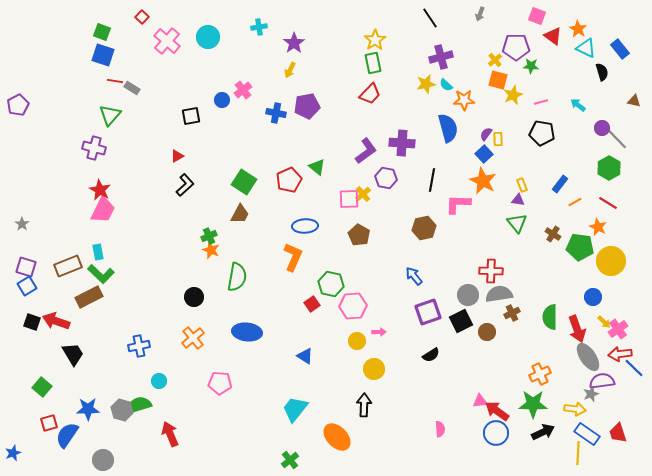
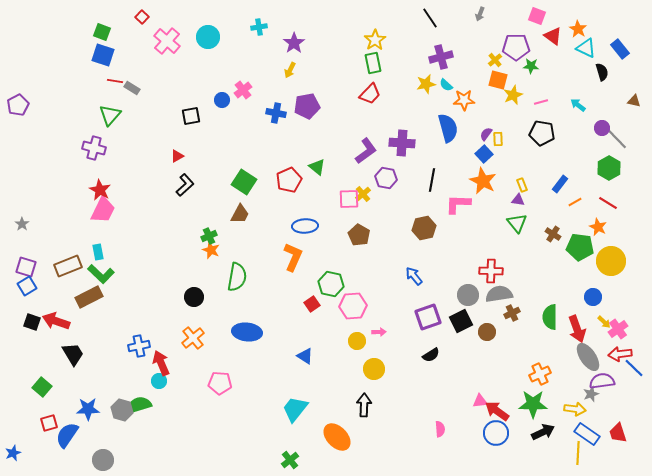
purple square at (428, 312): moved 5 px down
red arrow at (170, 434): moved 9 px left, 71 px up
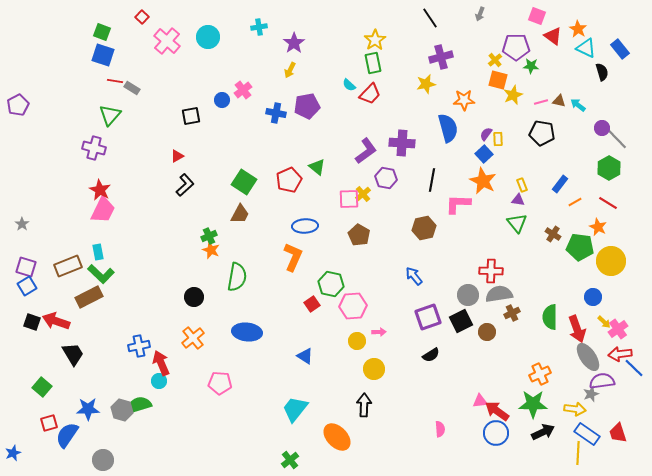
cyan semicircle at (446, 85): moved 97 px left
brown triangle at (634, 101): moved 75 px left
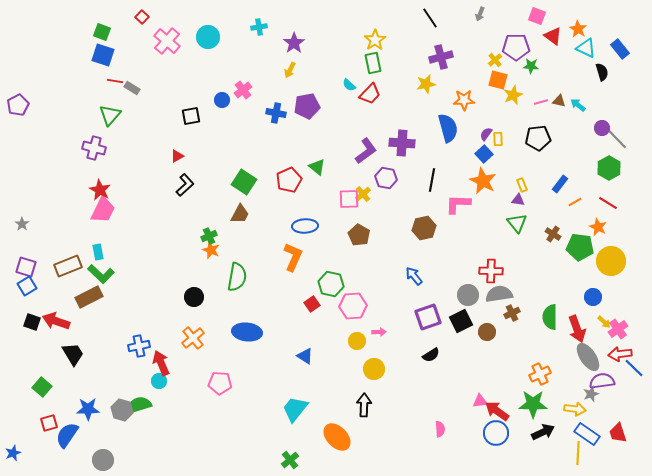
black pentagon at (542, 133): moved 4 px left, 5 px down; rotated 15 degrees counterclockwise
